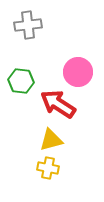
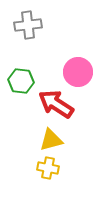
red arrow: moved 2 px left
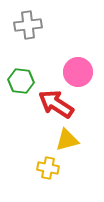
yellow triangle: moved 16 px right
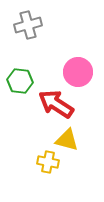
gray cross: rotated 8 degrees counterclockwise
green hexagon: moved 1 px left
yellow triangle: rotated 30 degrees clockwise
yellow cross: moved 6 px up
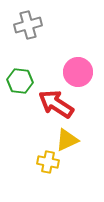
yellow triangle: rotated 40 degrees counterclockwise
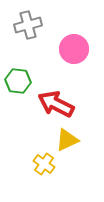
pink circle: moved 4 px left, 23 px up
green hexagon: moved 2 px left
red arrow: rotated 6 degrees counterclockwise
yellow cross: moved 4 px left, 2 px down; rotated 25 degrees clockwise
